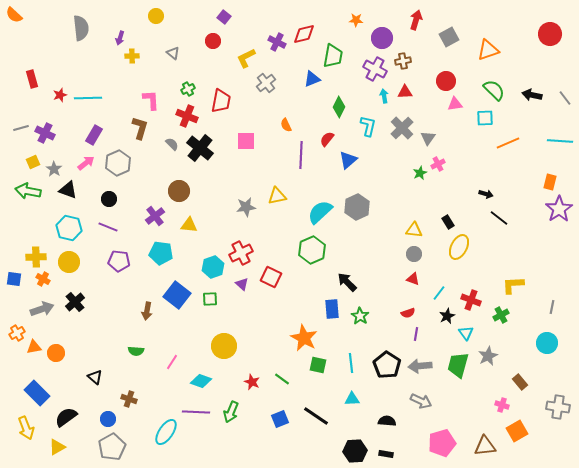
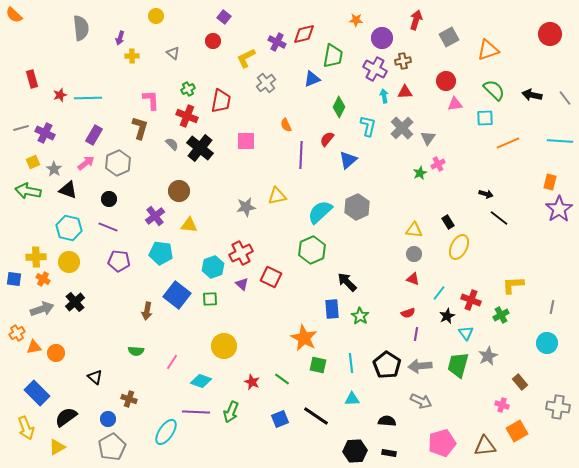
black rectangle at (386, 454): moved 3 px right, 1 px up
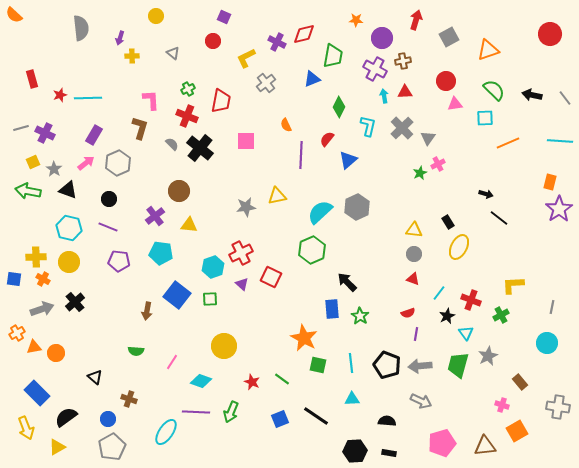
purple square at (224, 17): rotated 16 degrees counterclockwise
black pentagon at (387, 365): rotated 12 degrees counterclockwise
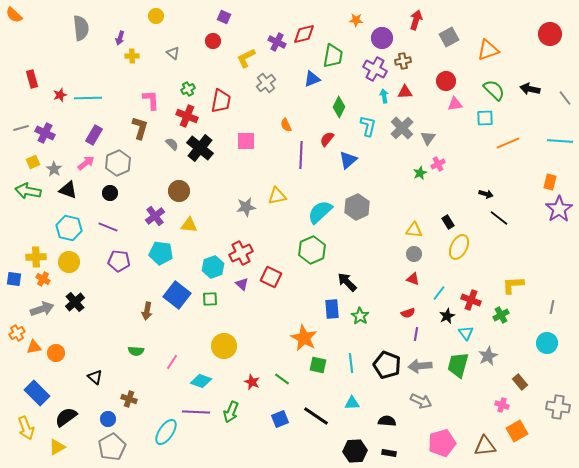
black arrow at (532, 95): moved 2 px left, 6 px up
black circle at (109, 199): moved 1 px right, 6 px up
cyan triangle at (352, 399): moved 4 px down
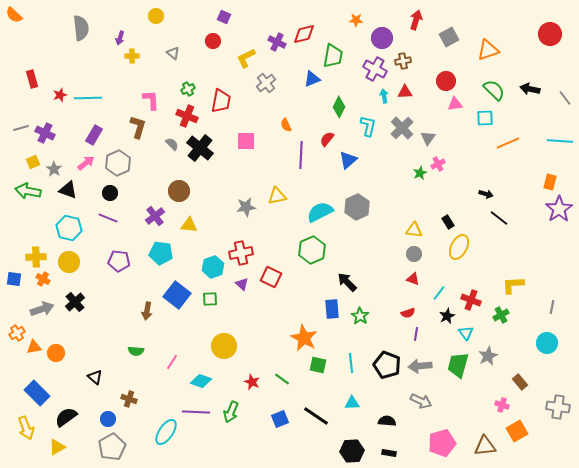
brown L-shape at (140, 128): moved 2 px left, 1 px up
cyan semicircle at (320, 212): rotated 16 degrees clockwise
purple line at (108, 227): moved 9 px up
red cross at (241, 253): rotated 15 degrees clockwise
black hexagon at (355, 451): moved 3 px left
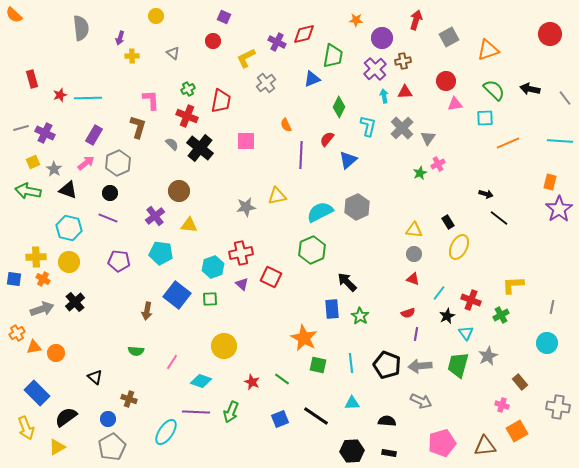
purple cross at (375, 69): rotated 20 degrees clockwise
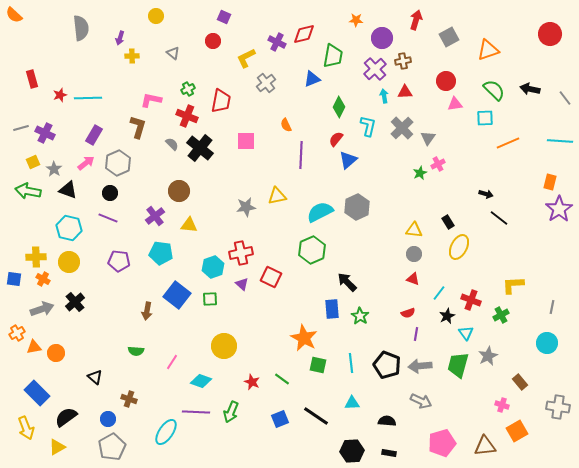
pink L-shape at (151, 100): rotated 75 degrees counterclockwise
red semicircle at (327, 139): moved 9 px right
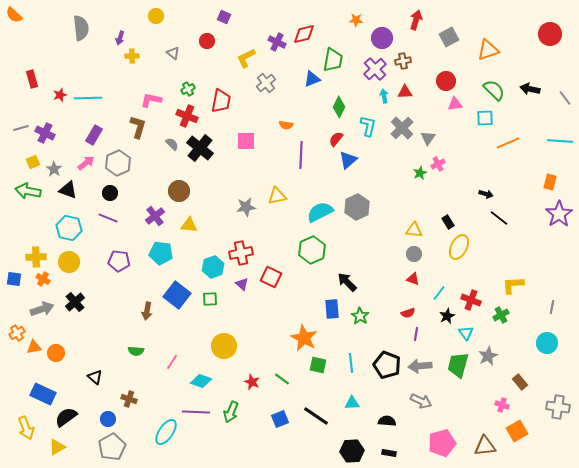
red circle at (213, 41): moved 6 px left
green trapezoid at (333, 56): moved 4 px down
orange semicircle at (286, 125): rotated 56 degrees counterclockwise
purple star at (559, 209): moved 5 px down
blue rectangle at (37, 393): moved 6 px right, 1 px down; rotated 20 degrees counterclockwise
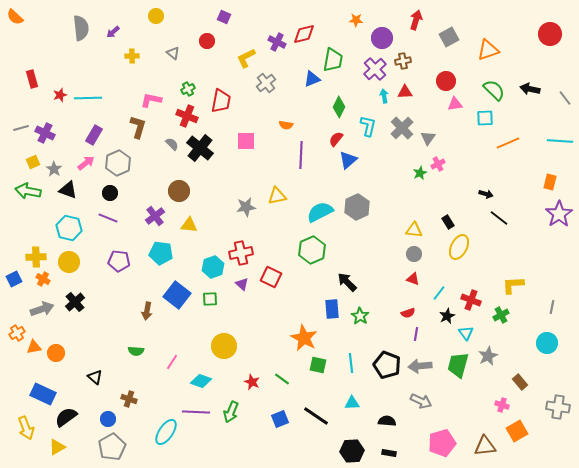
orange semicircle at (14, 15): moved 1 px right, 2 px down
purple arrow at (120, 38): moved 7 px left, 6 px up; rotated 32 degrees clockwise
blue square at (14, 279): rotated 35 degrees counterclockwise
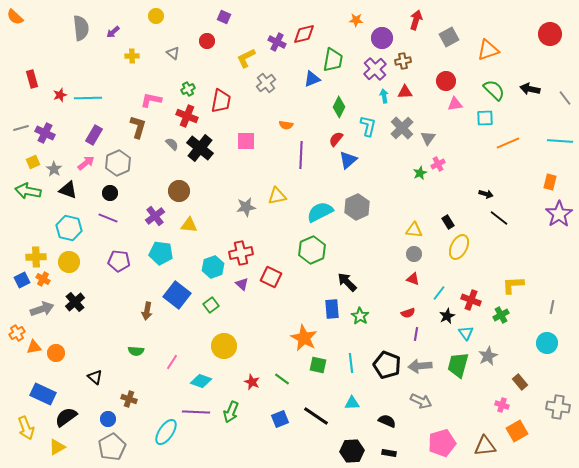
blue square at (14, 279): moved 8 px right, 1 px down
green square at (210, 299): moved 1 px right, 6 px down; rotated 35 degrees counterclockwise
black semicircle at (387, 421): rotated 18 degrees clockwise
